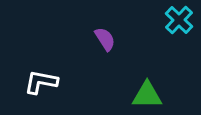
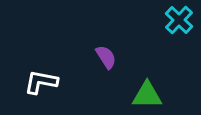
purple semicircle: moved 1 px right, 18 px down
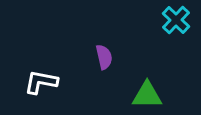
cyan cross: moved 3 px left
purple semicircle: moved 2 px left; rotated 20 degrees clockwise
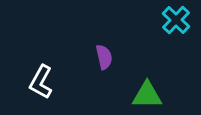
white L-shape: rotated 72 degrees counterclockwise
